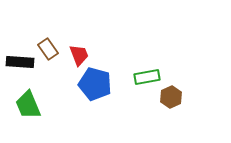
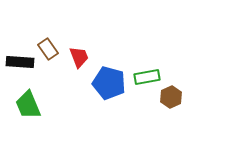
red trapezoid: moved 2 px down
blue pentagon: moved 14 px right, 1 px up
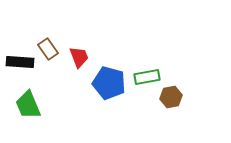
brown hexagon: rotated 15 degrees clockwise
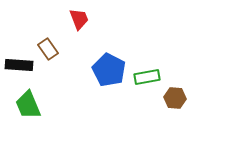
red trapezoid: moved 38 px up
black rectangle: moved 1 px left, 3 px down
blue pentagon: moved 13 px up; rotated 12 degrees clockwise
brown hexagon: moved 4 px right, 1 px down; rotated 15 degrees clockwise
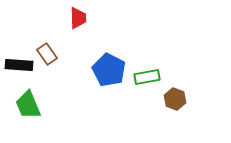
red trapezoid: moved 1 px left, 1 px up; rotated 20 degrees clockwise
brown rectangle: moved 1 px left, 5 px down
brown hexagon: moved 1 px down; rotated 15 degrees clockwise
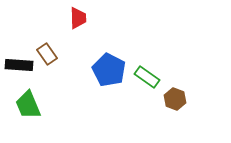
green rectangle: rotated 45 degrees clockwise
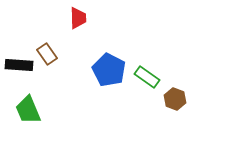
green trapezoid: moved 5 px down
